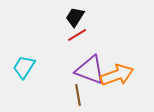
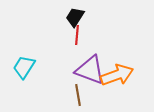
red line: rotated 54 degrees counterclockwise
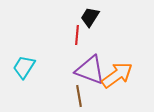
black trapezoid: moved 15 px right
orange arrow: rotated 16 degrees counterclockwise
brown line: moved 1 px right, 1 px down
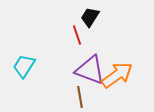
red line: rotated 24 degrees counterclockwise
cyan trapezoid: moved 1 px up
brown line: moved 1 px right, 1 px down
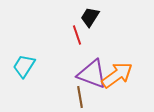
purple triangle: moved 2 px right, 4 px down
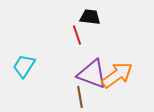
black trapezoid: rotated 65 degrees clockwise
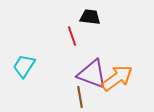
red line: moved 5 px left, 1 px down
orange arrow: moved 3 px down
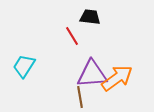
red line: rotated 12 degrees counterclockwise
purple triangle: rotated 24 degrees counterclockwise
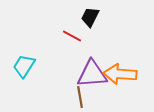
black trapezoid: rotated 70 degrees counterclockwise
red line: rotated 30 degrees counterclockwise
orange arrow: moved 3 px right, 4 px up; rotated 140 degrees counterclockwise
